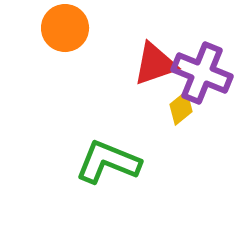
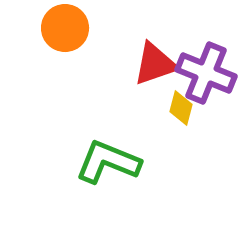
purple cross: moved 4 px right
yellow diamond: rotated 36 degrees counterclockwise
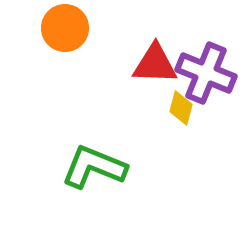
red triangle: rotated 21 degrees clockwise
green L-shape: moved 14 px left, 5 px down
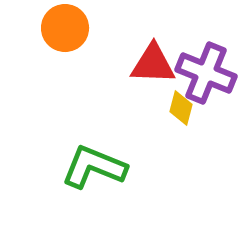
red triangle: moved 2 px left
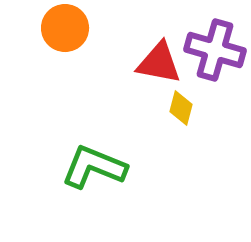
red triangle: moved 6 px right, 1 px up; rotated 9 degrees clockwise
purple cross: moved 9 px right, 23 px up; rotated 6 degrees counterclockwise
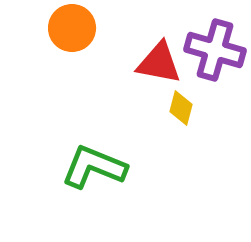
orange circle: moved 7 px right
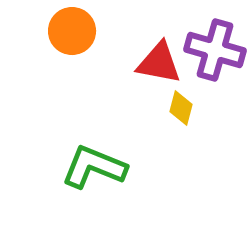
orange circle: moved 3 px down
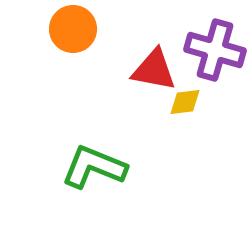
orange circle: moved 1 px right, 2 px up
red triangle: moved 5 px left, 7 px down
yellow diamond: moved 4 px right, 6 px up; rotated 68 degrees clockwise
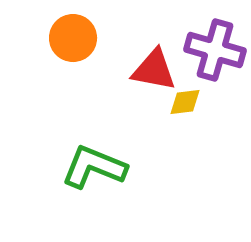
orange circle: moved 9 px down
